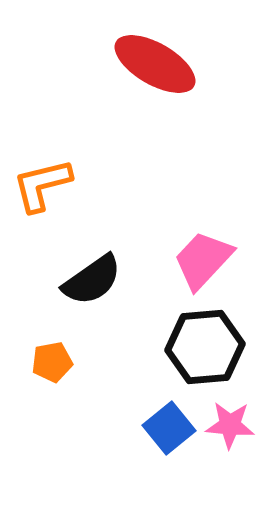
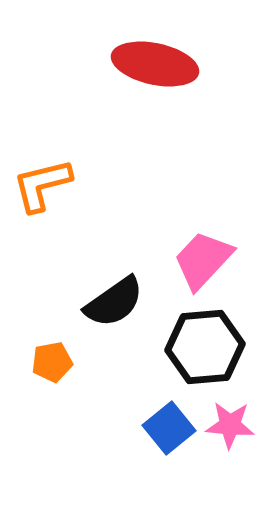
red ellipse: rotated 18 degrees counterclockwise
black semicircle: moved 22 px right, 22 px down
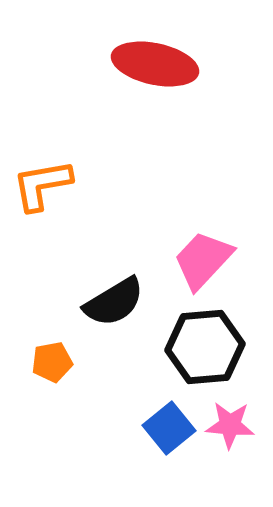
orange L-shape: rotated 4 degrees clockwise
black semicircle: rotated 4 degrees clockwise
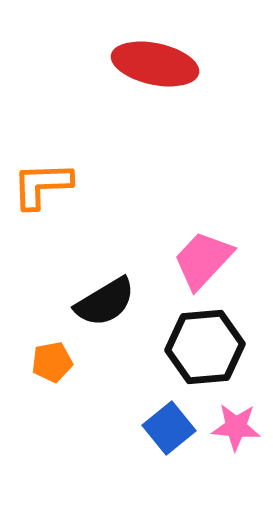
orange L-shape: rotated 8 degrees clockwise
black semicircle: moved 9 px left
pink star: moved 6 px right, 2 px down
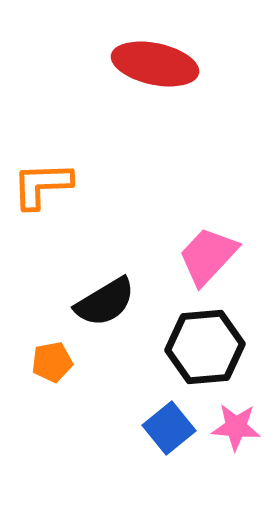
pink trapezoid: moved 5 px right, 4 px up
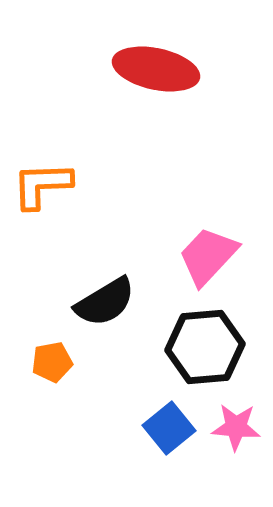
red ellipse: moved 1 px right, 5 px down
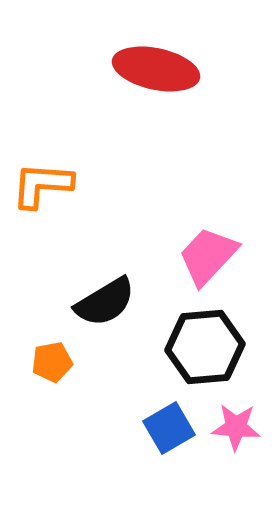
orange L-shape: rotated 6 degrees clockwise
blue square: rotated 9 degrees clockwise
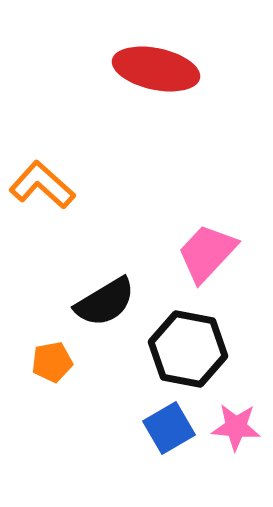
orange L-shape: rotated 38 degrees clockwise
pink trapezoid: moved 1 px left, 3 px up
black hexagon: moved 17 px left, 2 px down; rotated 16 degrees clockwise
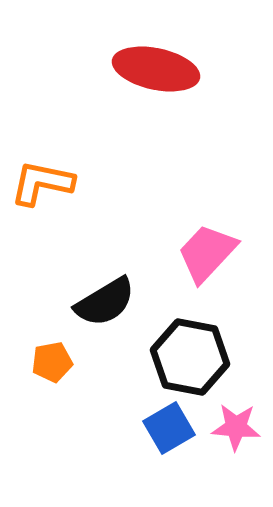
orange L-shape: moved 2 px up; rotated 30 degrees counterclockwise
black hexagon: moved 2 px right, 8 px down
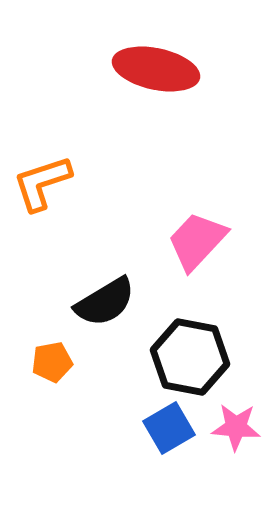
orange L-shape: rotated 30 degrees counterclockwise
pink trapezoid: moved 10 px left, 12 px up
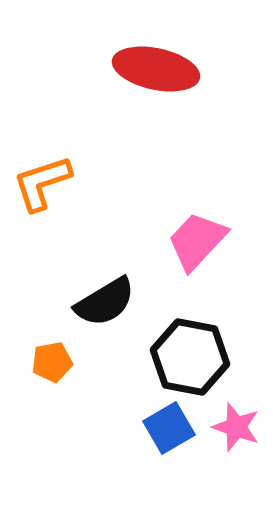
pink star: rotated 15 degrees clockwise
